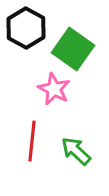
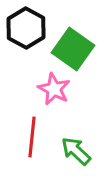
red line: moved 4 px up
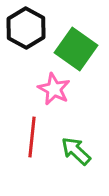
green square: moved 3 px right
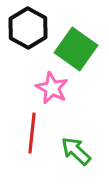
black hexagon: moved 2 px right
pink star: moved 2 px left, 1 px up
red line: moved 4 px up
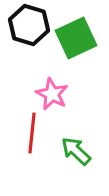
black hexagon: moved 1 px right, 3 px up; rotated 12 degrees counterclockwise
green square: moved 11 px up; rotated 30 degrees clockwise
pink star: moved 6 px down
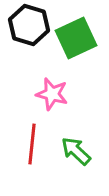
pink star: rotated 12 degrees counterclockwise
red line: moved 11 px down
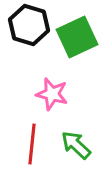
green square: moved 1 px right, 1 px up
green arrow: moved 6 px up
